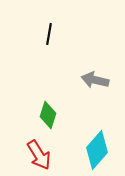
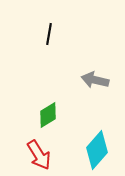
green diamond: rotated 40 degrees clockwise
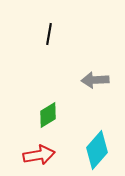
gray arrow: rotated 16 degrees counterclockwise
red arrow: rotated 68 degrees counterclockwise
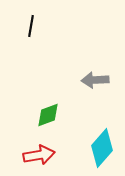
black line: moved 18 px left, 8 px up
green diamond: rotated 12 degrees clockwise
cyan diamond: moved 5 px right, 2 px up
